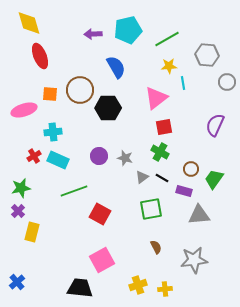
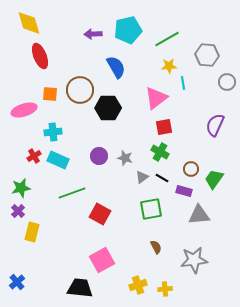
green line at (74, 191): moved 2 px left, 2 px down
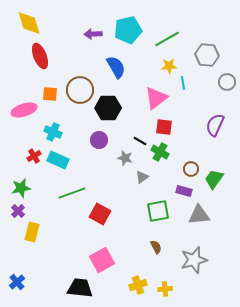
red square at (164, 127): rotated 18 degrees clockwise
cyan cross at (53, 132): rotated 30 degrees clockwise
purple circle at (99, 156): moved 16 px up
black line at (162, 178): moved 22 px left, 37 px up
green square at (151, 209): moved 7 px right, 2 px down
gray star at (194, 260): rotated 8 degrees counterclockwise
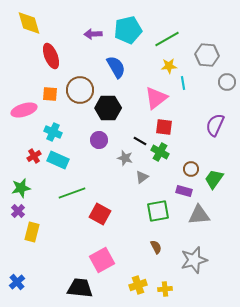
red ellipse at (40, 56): moved 11 px right
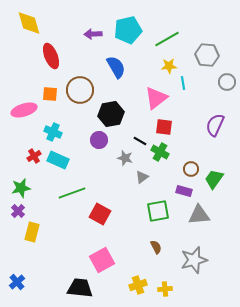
black hexagon at (108, 108): moved 3 px right, 6 px down; rotated 10 degrees counterclockwise
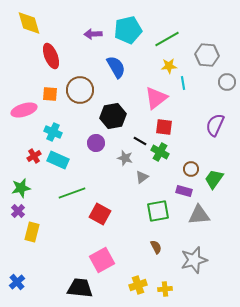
black hexagon at (111, 114): moved 2 px right, 2 px down
purple circle at (99, 140): moved 3 px left, 3 px down
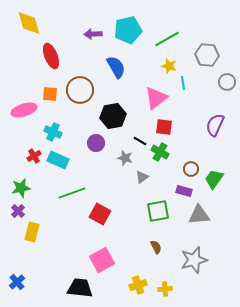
yellow star at (169, 66): rotated 21 degrees clockwise
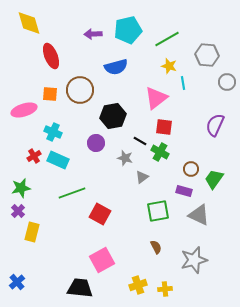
blue semicircle at (116, 67): rotated 105 degrees clockwise
gray triangle at (199, 215): rotated 30 degrees clockwise
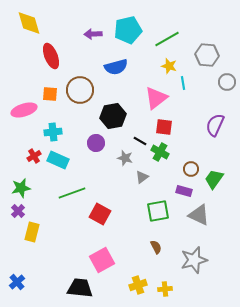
cyan cross at (53, 132): rotated 30 degrees counterclockwise
